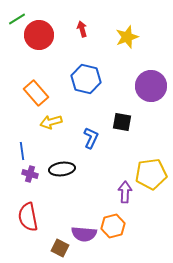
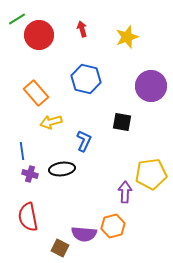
blue L-shape: moved 7 px left, 3 px down
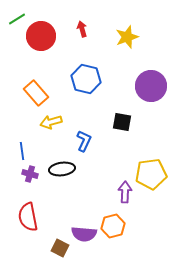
red circle: moved 2 px right, 1 px down
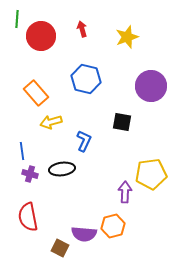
green line: rotated 54 degrees counterclockwise
